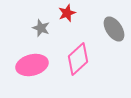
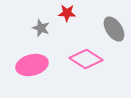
red star: rotated 24 degrees clockwise
pink diamond: moved 8 px right; rotated 76 degrees clockwise
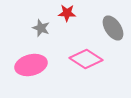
gray ellipse: moved 1 px left, 1 px up
pink ellipse: moved 1 px left
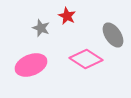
red star: moved 3 px down; rotated 24 degrees clockwise
gray ellipse: moved 7 px down
pink ellipse: rotated 8 degrees counterclockwise
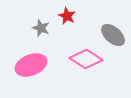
gray ellipse: rotated 15 degrees counterclockwise
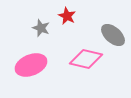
pink diamond: rotated 20 degrees counterclockwise
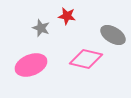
red star: rotated 18 degrees counterclockwise
gray ellipse: rotated 10 degrees counterclockwise
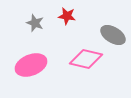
gray star: moved 6 px left, 5 px up
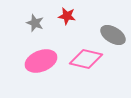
pink ellipse: moved 10 px right, 4 px up
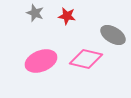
gray star: moved 10 px up
